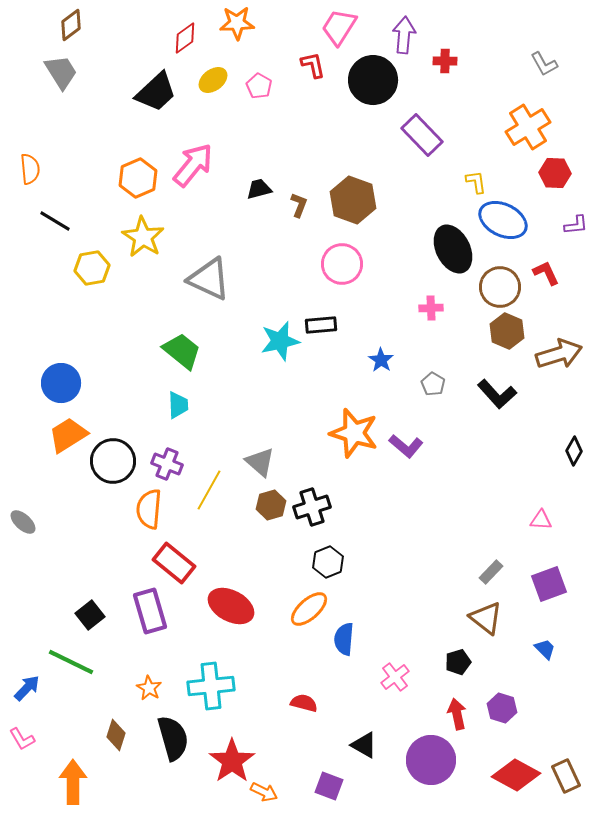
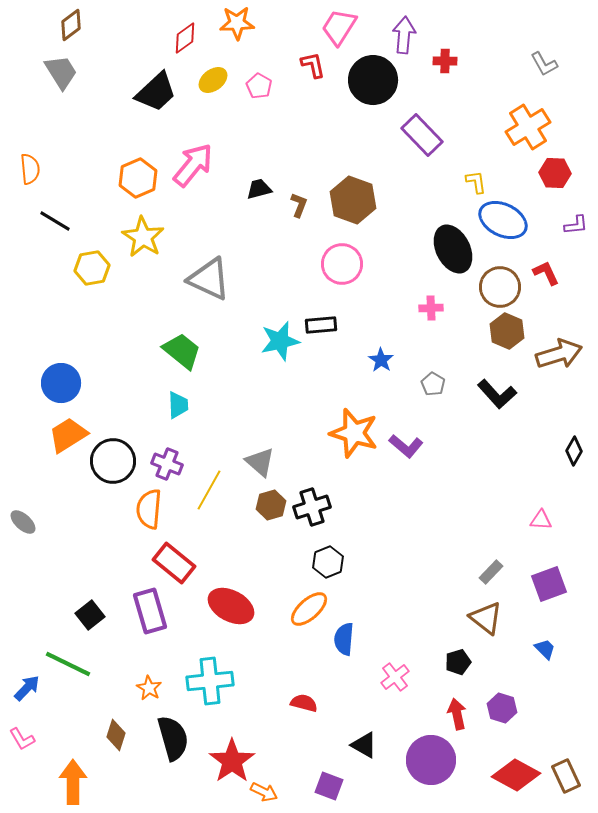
green line at (71, 662): moved 3 px left, 2 px down
cyan cross at (211, 686): moved 1 px left, 5 px up
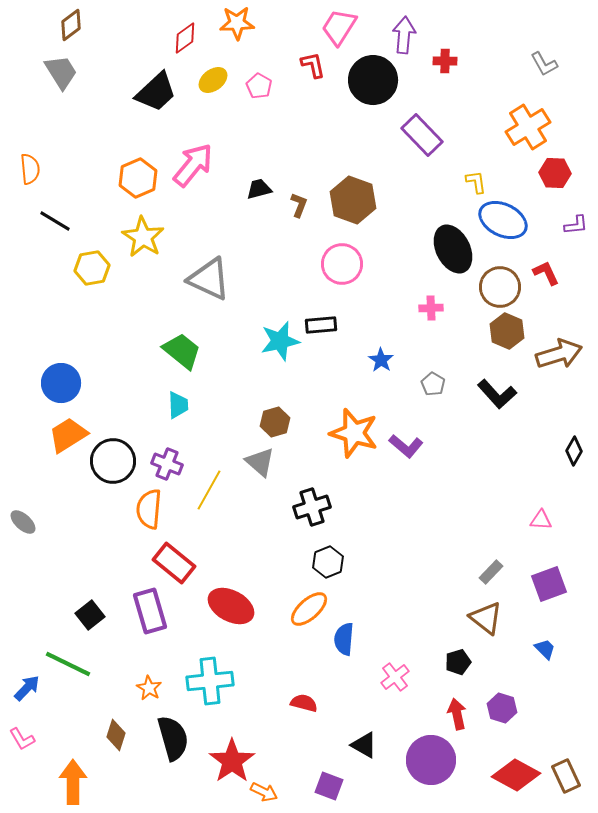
brown hexagon at (271, 505): moved 4 px right, 83 px up
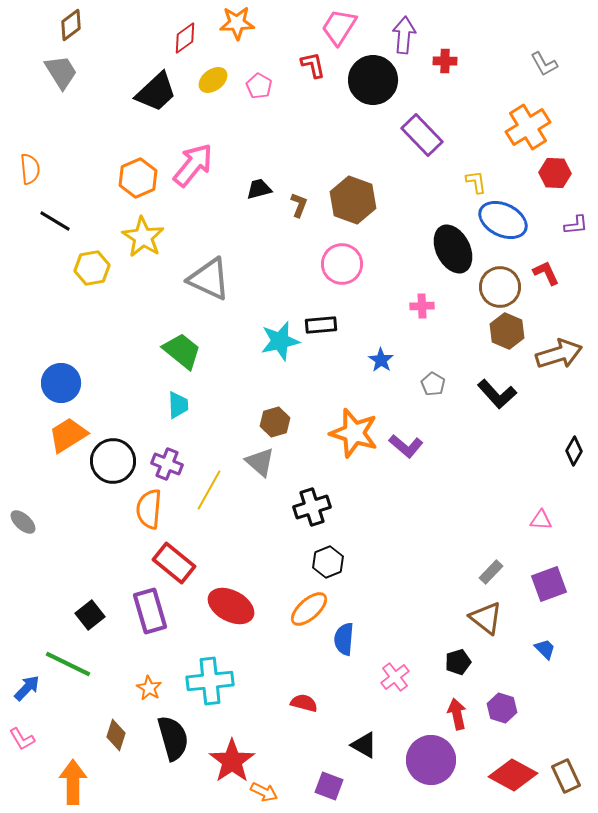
pink cross at (431, 308): moved 9 px left, 2 px up
red diamond at (516, 775): moved 3 px left
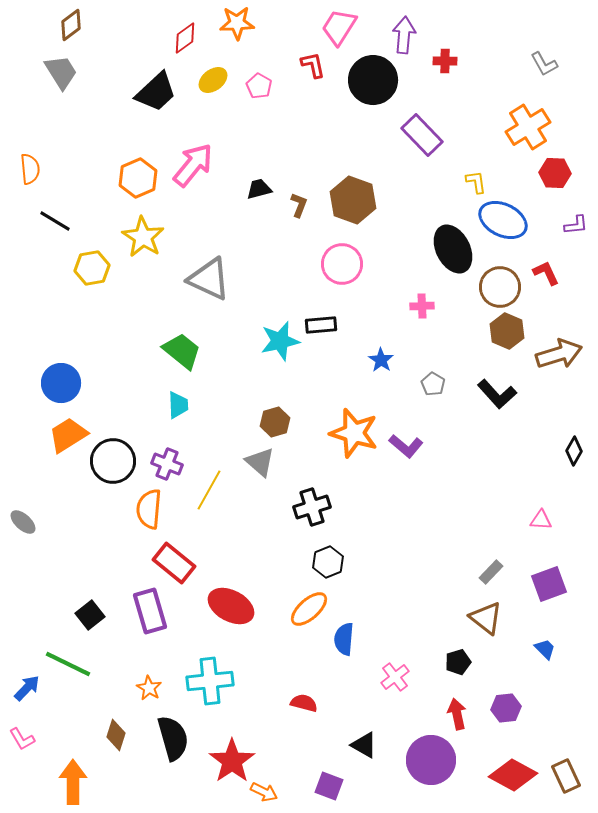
purple hexagon at (502, 708): moved 4 px right; rotated 24 degrees counterclockwise
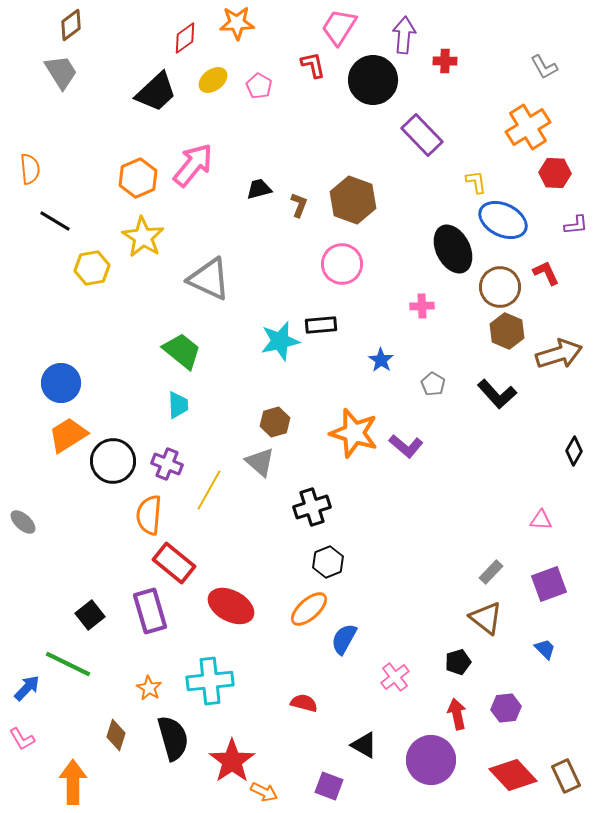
gray L-shape at (544, 64): moved 3 px down
orange semicircle at (149, 509): moved 6 px down
blue semicircle at (344, 639): rotated 24 degrees clockwise
red diamond at (513, 775): rotated 18 degrees clockwise
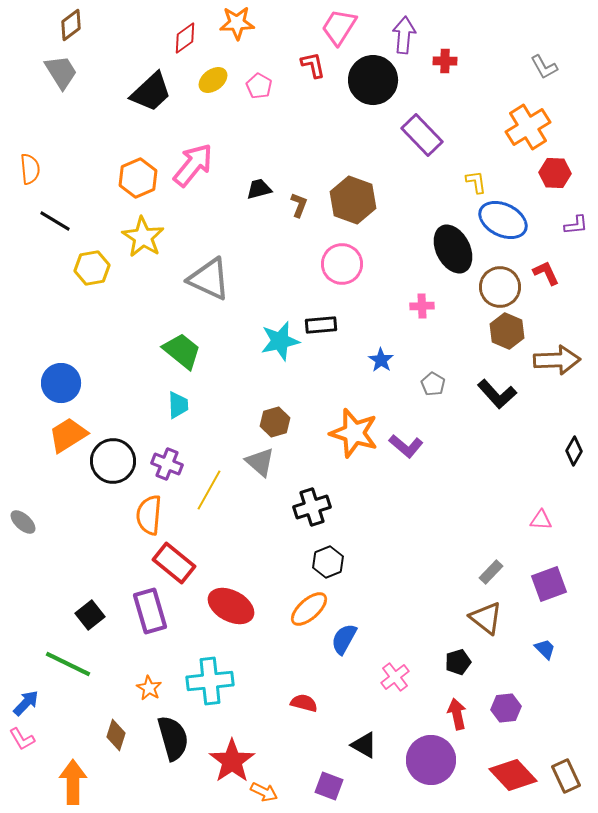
black trapezoid at (156, 92): moved 5 px left
brown arrow at (559, 354): moved 2 px left, 6 px down; rotated 15 degrees clockwise
blue arrow at (27, 688): moved 1 px left, 15 px down
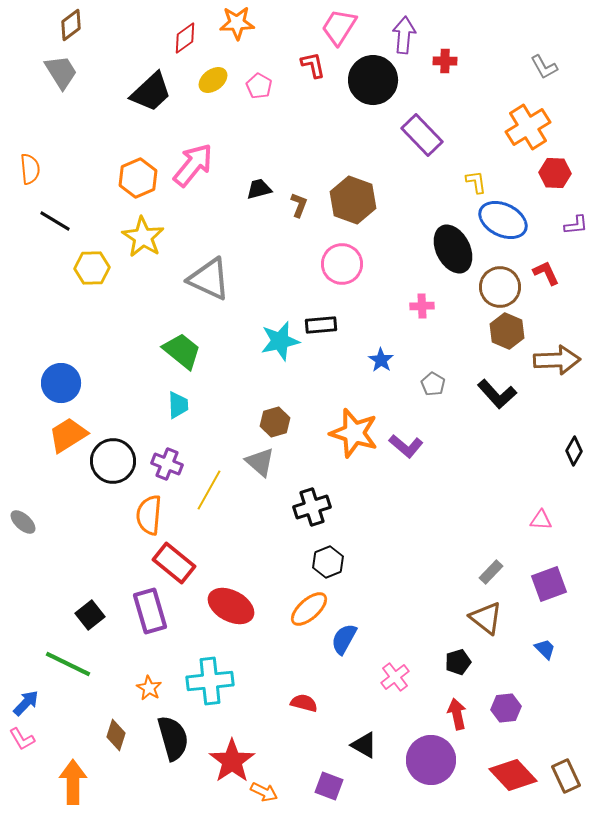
yellow hexagon at (92, 268): rotated 8 degrees clockwise
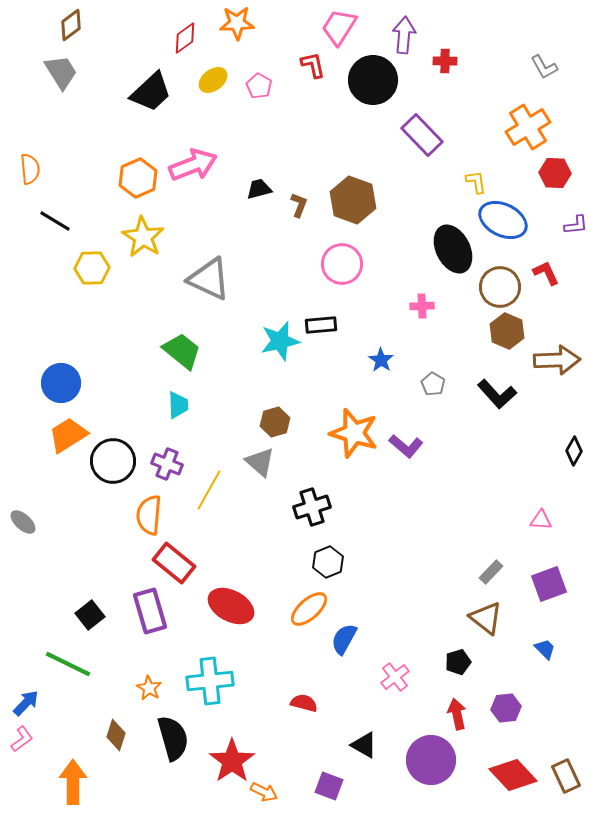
pink arrow at (193, 165): rotated 30 degrees clockwise
pink L-shape at (22, 739): rotated 96 degrees counterclockwise
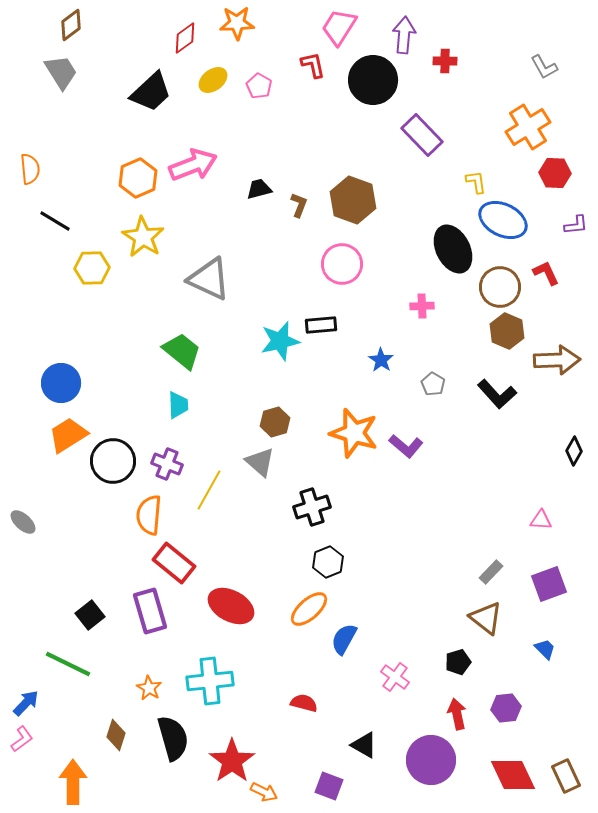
pink cross at (395, 677): rotated 16 degrees counterclockwise
red diamond at (513, 775): rotated 18 degrees clockwise
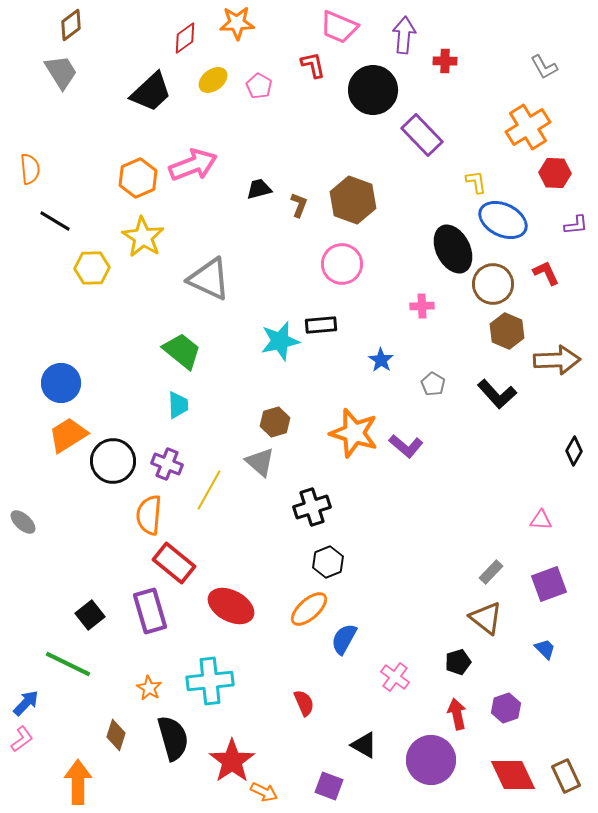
pink trapezoid at (339, 27): rotated 99 degrees counterclockwise
black circle at (373, 80): moved 10 px down
brown circle at (500, 287): moved 7 px left, 3 px up
red semicircle at (304, 703): rotated 52 degrees clockwise
purple hexagon at (506, 708): rotated 12 degrees counterclockwise
orange arrow at (73, 782): moved 5 px right
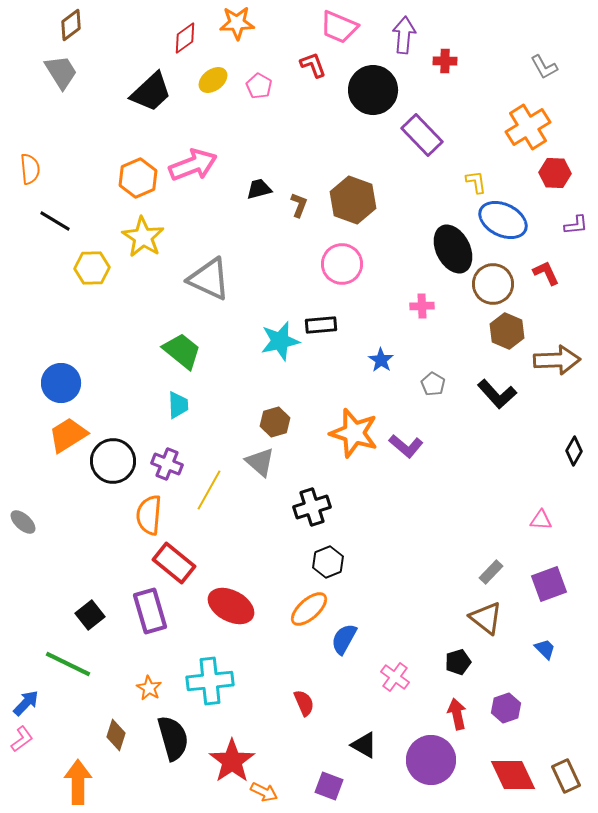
red L-shape at (313, 65): rotated 8 degrees counterclockwise
